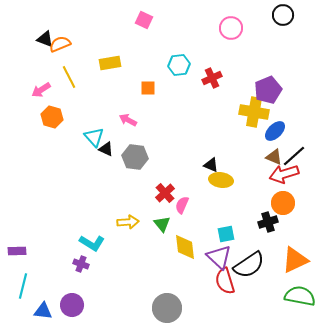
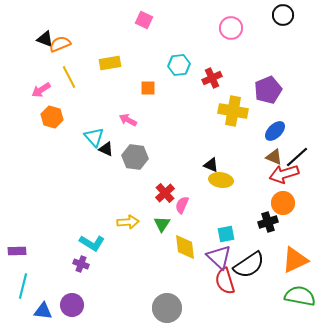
yellow cross at (254, 112): moved 21 px left, 1 px up
black line at (294, 156): moved 3 px right, 1 px down
green triangle at (162, 224): rotated 12 degrees clockwise
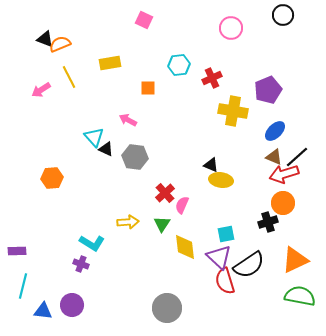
orange hexagon at (52, 117): moved 61 px down; rotated 20 degrees counterclockwise
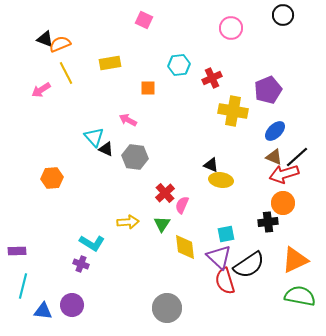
yellow line at (69, 77): moved 3 px left, 4 px up
black cross at (268, 222): rotated 12 degrees clockwise
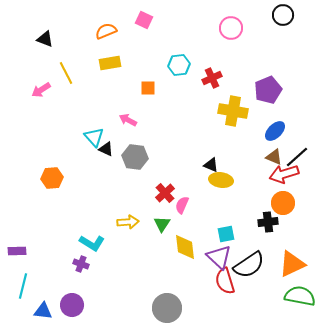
orange semicircle at (60, 44): moved 46 px right, 13 px up
orange triangle at (295, 260): moved 3 px left, 4 px down
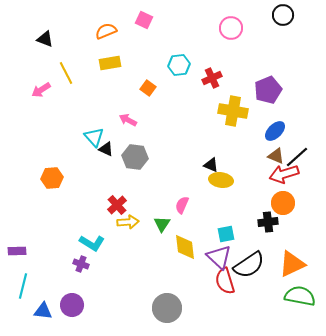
orange square at (148, 88): rotated 35 degrees clockwise
brown triangle at (274, 157): moved 2 px right, 1 px up
red cross at (165, 193): moved 48 px left, 12 px down
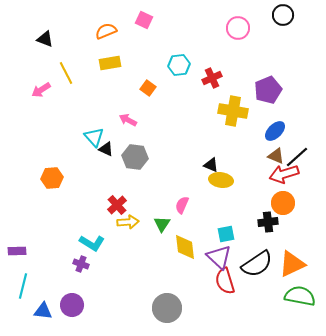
pink circle at (231, 28): moved 7 px right
black semicircle at (249, 265): moved 8 px right, 1 px up
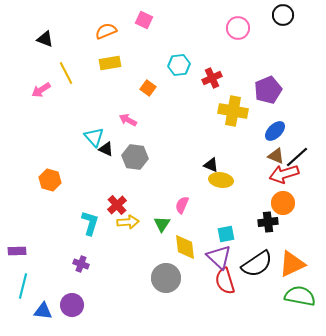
orange hexagon at (52, 178): moved 2 px left, 2 px down; rotated 20 degrees clockwise
cyan L-shape at (92, 243): moved 2 px left, 20 px up; rotated 105 degrees counterclockwise
gray circle at (167, 308): moved 1 px left, 30 px up
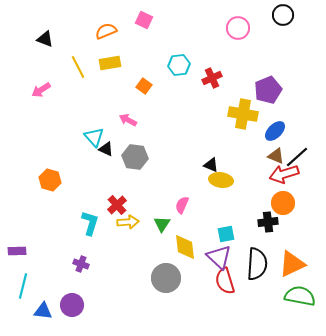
yellow line at (66, 73): moved 12 px right, 6 px up
orange square at (148, 88): moved 4 px left, 2 px up
yellow cross at (233, 111): moved 10 px right, 3 px down
black semicircle at (257, 264): rotated 52 degrees counterclockwise
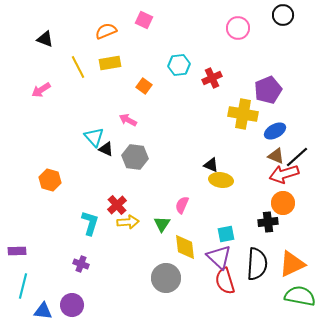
blue ellipse at (275, 131): rotated 15 degrees clockwise
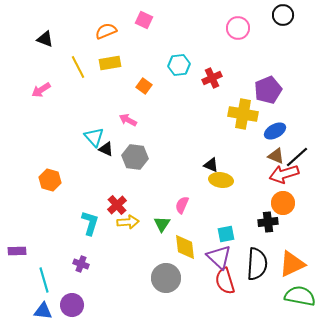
cyan line at (23, 286): moved 21 px right, 6 px up; rotated 30 degrees counterclockwise
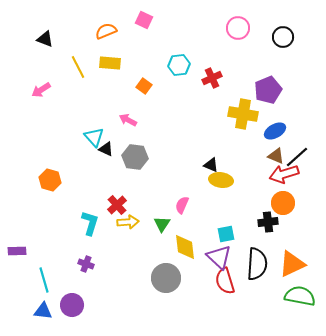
black circle at (283, 15): moved 22 px down
yellow rectangle at (110, 63): rotated 15 degrees clockwise
purple cross at (81, 264): moved 5 px right
